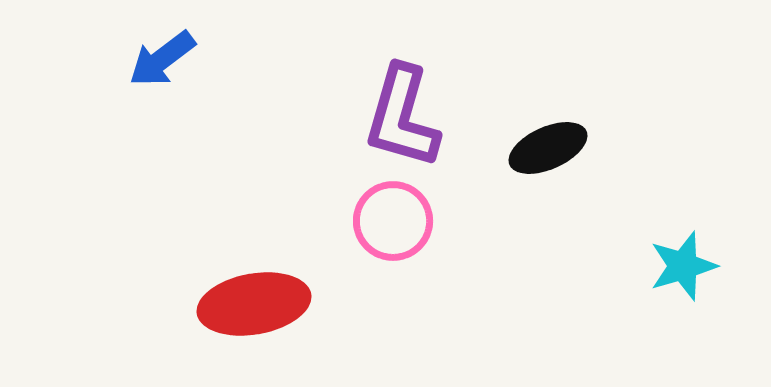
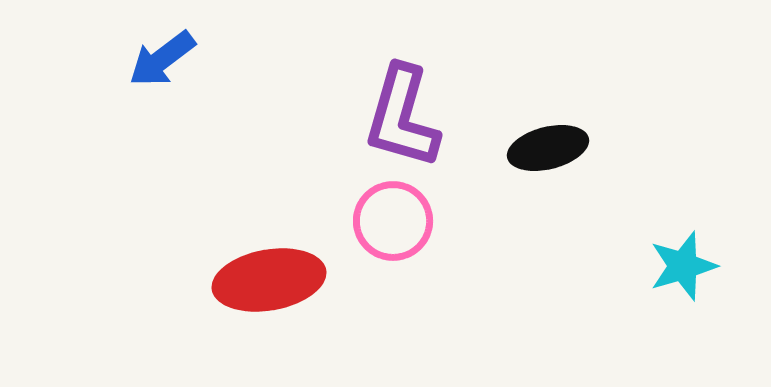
black ellipse: rotated 10 degrees clockwise
red ellipse: moved 15 px right, 24 px up
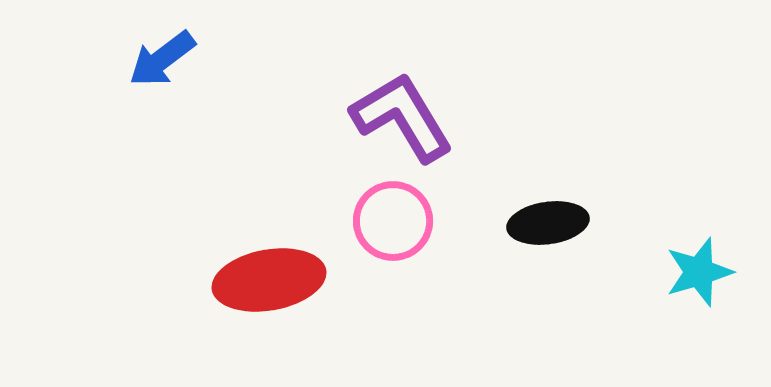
purple L-shape: rotated 133 degrees clockwise
black ellipse: moved 75 px down; rotated 6 degrees clockwise
cyan star: moved 16 px right, 6 px down
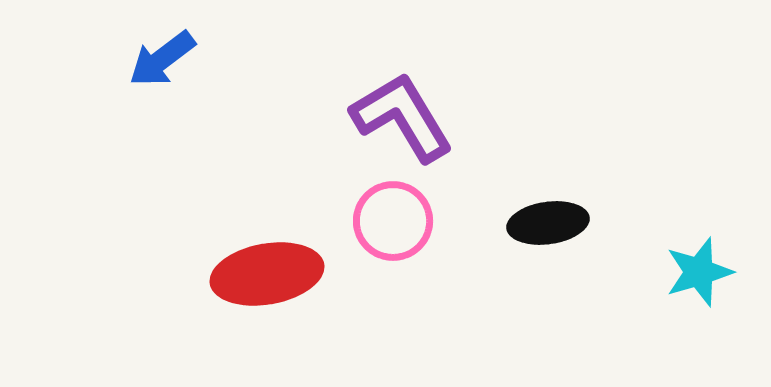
red ellipse: moved 2 px left, 6 px up
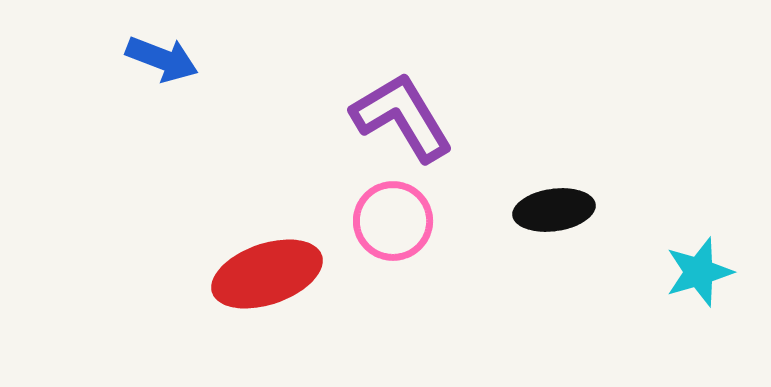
blue arrow: rotated 122 degrees counterclockwise
black ellipse: moved 6 px right, 13 px up
red ellipse: rotated 9 degrees counterclockwise
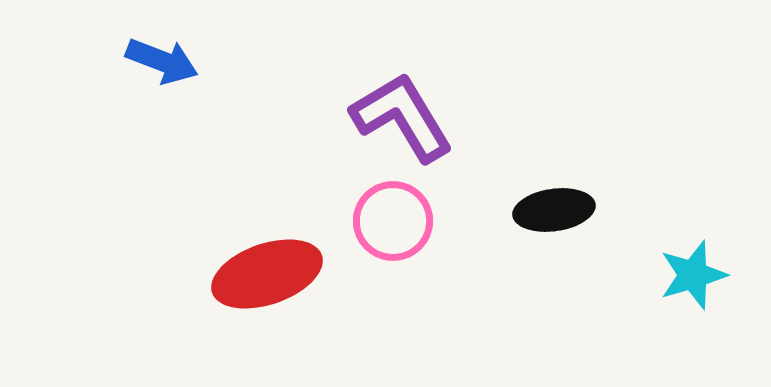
blue arrow: moved 2 px down
cyan star: moved 6 px left, 3 px down
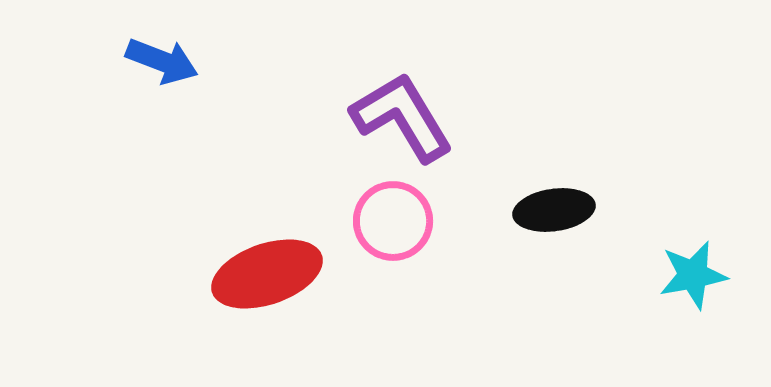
cyan star: rotated 6 degrees clockwise
